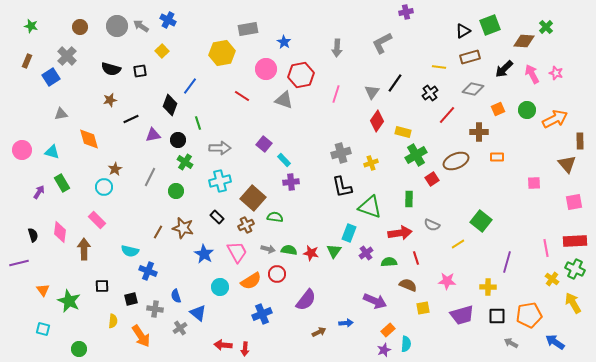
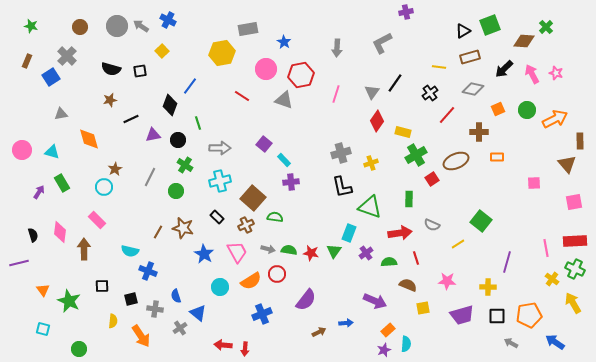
green cross at (185, 162): moved 3 px down
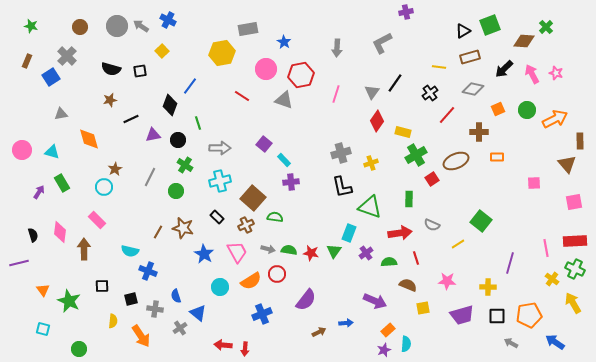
purple line at (507, 262): moved 3 px right, 1 px down
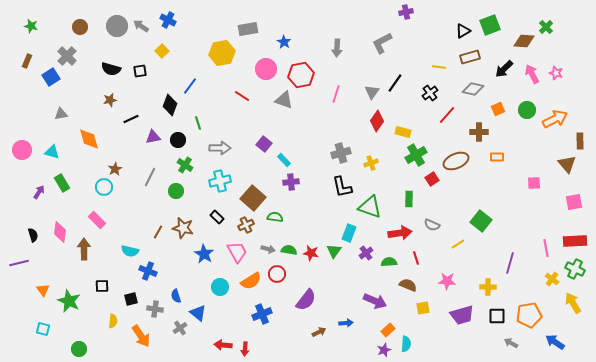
purple triangle at (153, 135): moved 2 px down
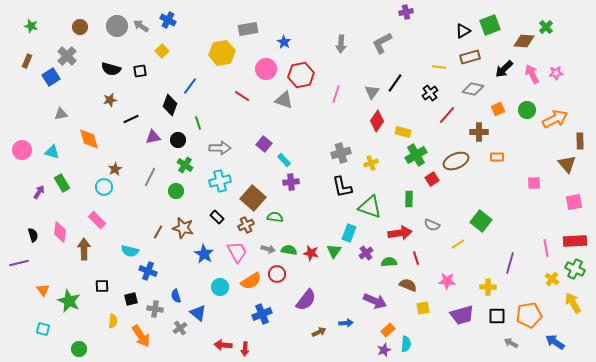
gray arrow at (337, 48): moved 4 px right, 4 px up
pink star at (556, 73): rotated 24 degrees counterclockwise
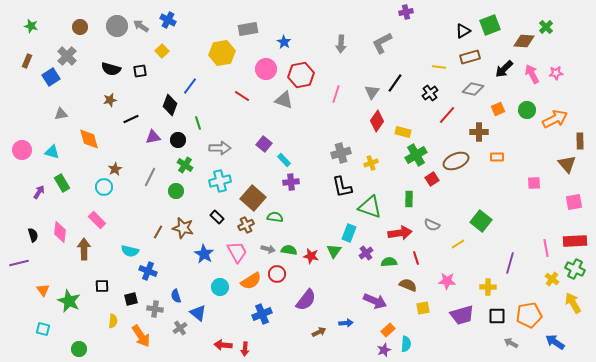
red star at (311, 253): moved 3 px down
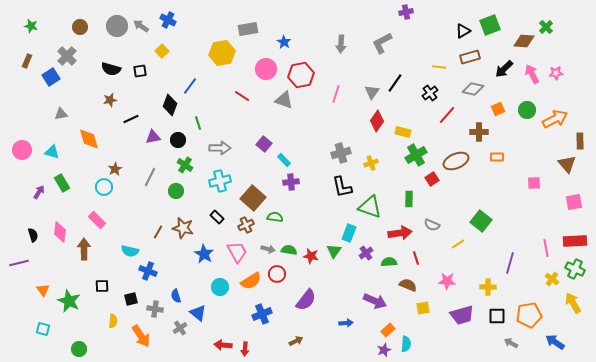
brown arrow at (319, 332): moved 23 px left, 9 px down
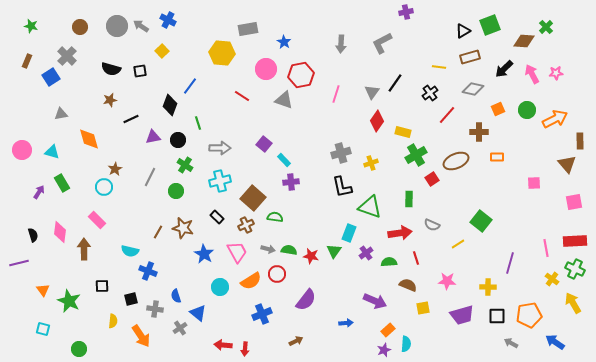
yellow hexagon at (222, 53): rotated 15 degrees clockwise
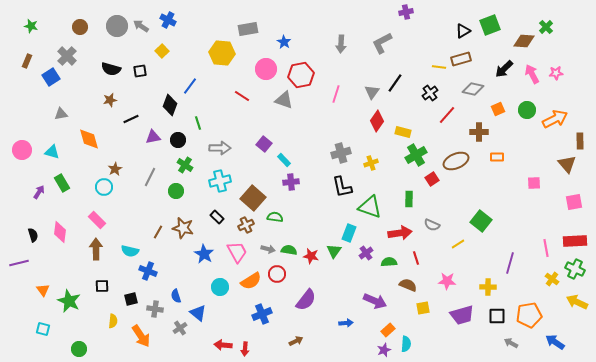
brown rectangle at (470, 57): moved 9 px left, 2 px down
brown arrow at (84, 249): moved 12 px right
yellow arrow at (573, 303): moved 4 px right, 1 px up; rotated 35 degrees counterclockwise
